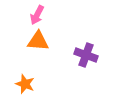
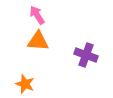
pink arrow: rotated 120 degrees clockwise
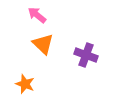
pink arrow: rotated 18 degrees counterclockwise
orange triangle: moved 5 px right, 3 px down; rotated 40 degrees clockwise
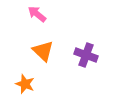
pink arrow: moved 1 px up
orange triangle: moved 7 px down
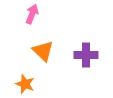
pink arrow: moved 5 px left; rotated 72 degrees clockwise
purple cross: rotated 20 degrees counterclockwise
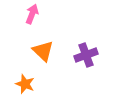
purple cross: rotated 20 degrees counterclockwise
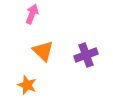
orange star: moved 2 px right, 1 px down
